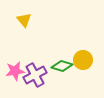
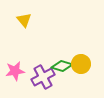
yellow circle: moved 2 px left, 4 px down
purple cross: moved 8 px right, 2 px down
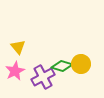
yellow triangle: moved 6 px left, 27 px down
pink star: rotated 18 degrees counterclockwise
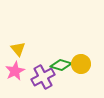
yellow triangle: moved 2 px down
green diamond: moved 1 px left, 1 px up
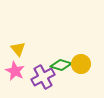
pink star: rotated 18 degrees counterclockwise
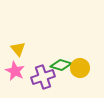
yellow circle: moved 1 px left, 4 px down
purple cross: rotated 10 degrees clockwise
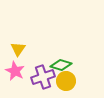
yellow triangle: rotated 14 degrees clockwise
yellow circle: moved 14 px left, 13 px down
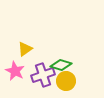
yellow triangle: moved 7 px right; rotated 21 degrees clockwise
purple cross: moved 2 px up
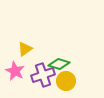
green diamond: moved 2 px left, 1 px up
